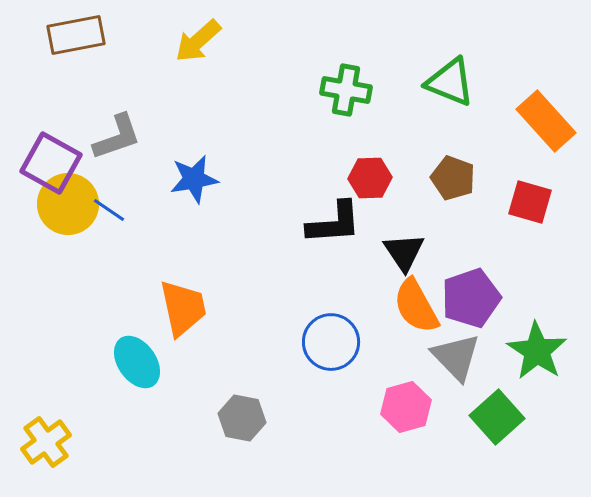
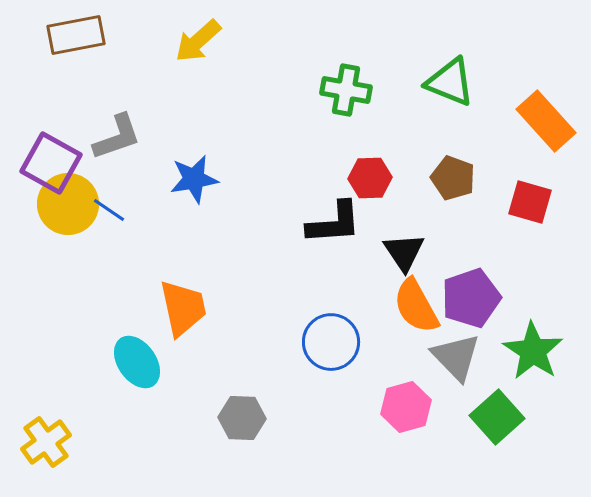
green star: moved 4 px left
gray hexagon: rotated 9 degrees counterclockwise
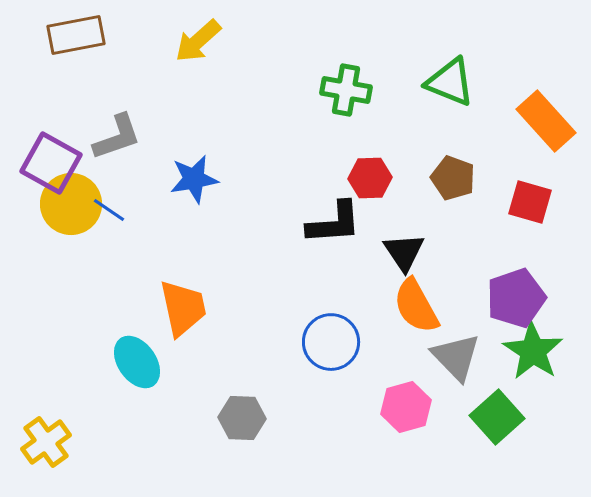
yellow circle: moved 3 px right
purple pentagon: moved 45 px right
